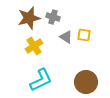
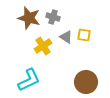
brown star: rotated 30 degrees clockwise
yellow cross: moved 9 px right
cyan L-shape: moved 12 px left
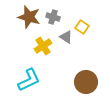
brown star: moved 1 px up
yellow square: moved 2 px left, 8 px up; rotated 24 degrees clockwise
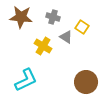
brown star: moved 8 px left; rotated 10 degrees counterclockwise
yellow cross: rotated 24 degrees counterclockwise
cyan L-shape: moved 3 px left
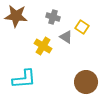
brown star: moved 5 px left, 1 px up
cyan L-shape: moved 2 px left, 1 px up; rotated 20 degrees clockwise
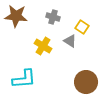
gray triangle: moved 4 px right, 4 px down
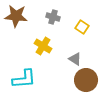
gray triangle: moved 5 px right, 18 px down
brown circle: moved 2 px up
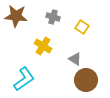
cyan L-shape: rotated 30 degrees counterclockwise
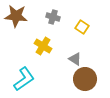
brown circle: moved 1 px left, 1 px up
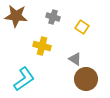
yellow cross: moved 1 px left; rotated 18 degrees counterclockwise
brown circle: moved 1 px right
